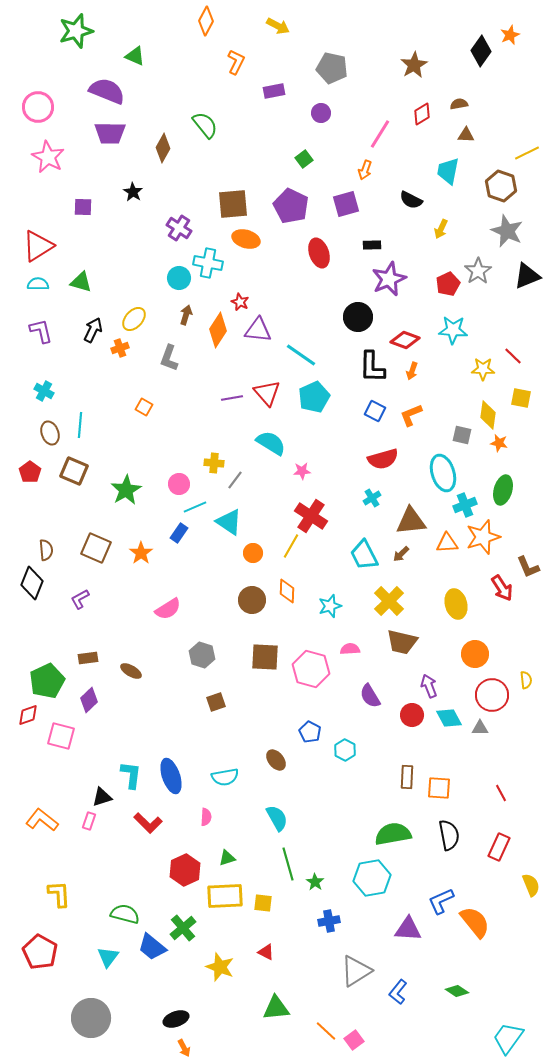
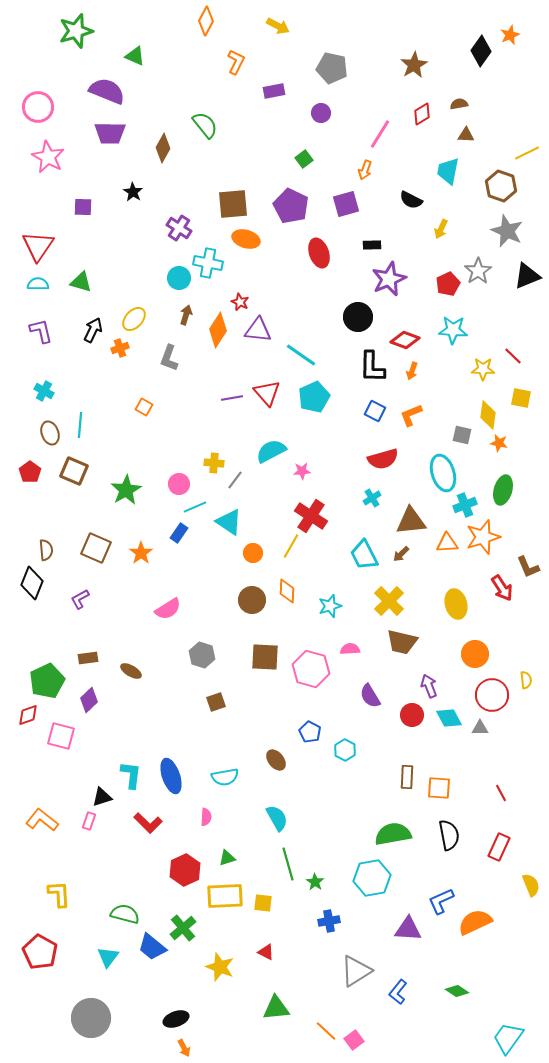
red triangle at (38, 246): rotated 24 degrees counterclockwise
cyan semicircle at (271, 443): moved 8 px down; rotated 60 degrees counterclockwise
orange semicircle at (475, 922): rotated 76 degrees counterclockwise
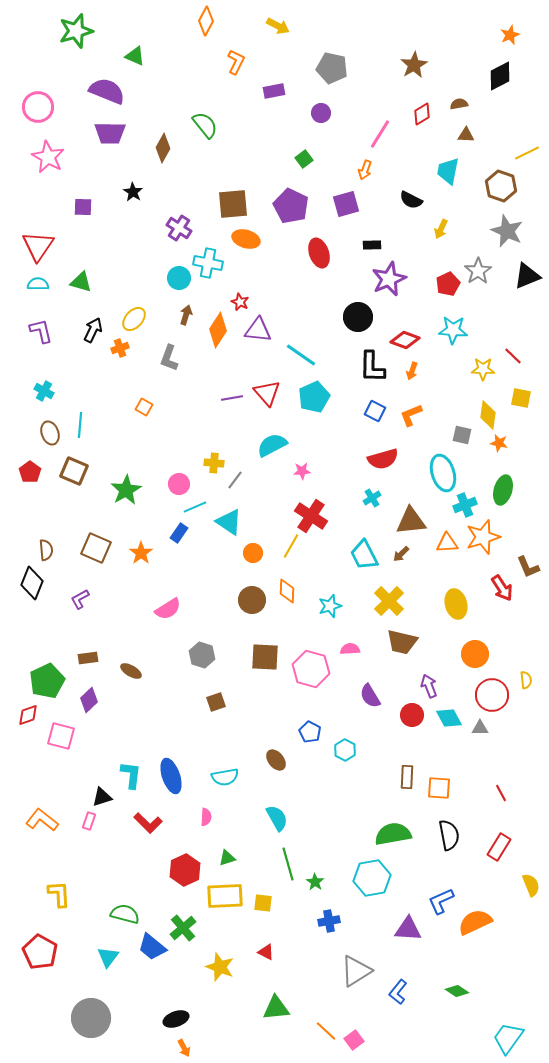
black diamond at (481, 51): moved 19 px right, 25 px down; rotated 28 degrees clockwise
cyan semicircle at (271, 451): moved 1 px right, 6 px up
red rectangle at (499, 847): rotated 8 degrees clockwise
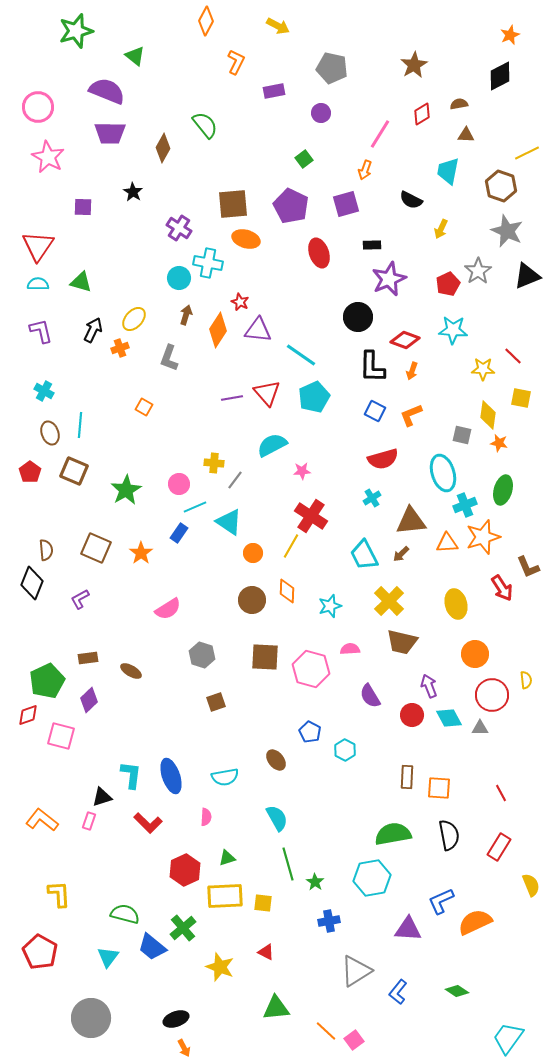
green triangle at (135, 56): rotated 15 degrees clockwise
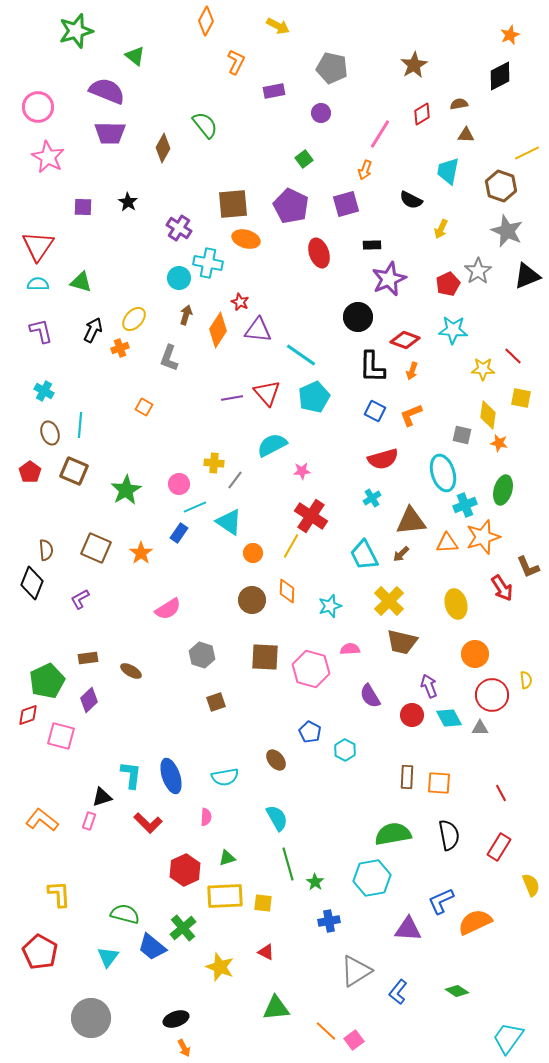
black star at (133, 192): moved 5 px left, 10 px down
orange square at (439, 788): moved 5 px up
